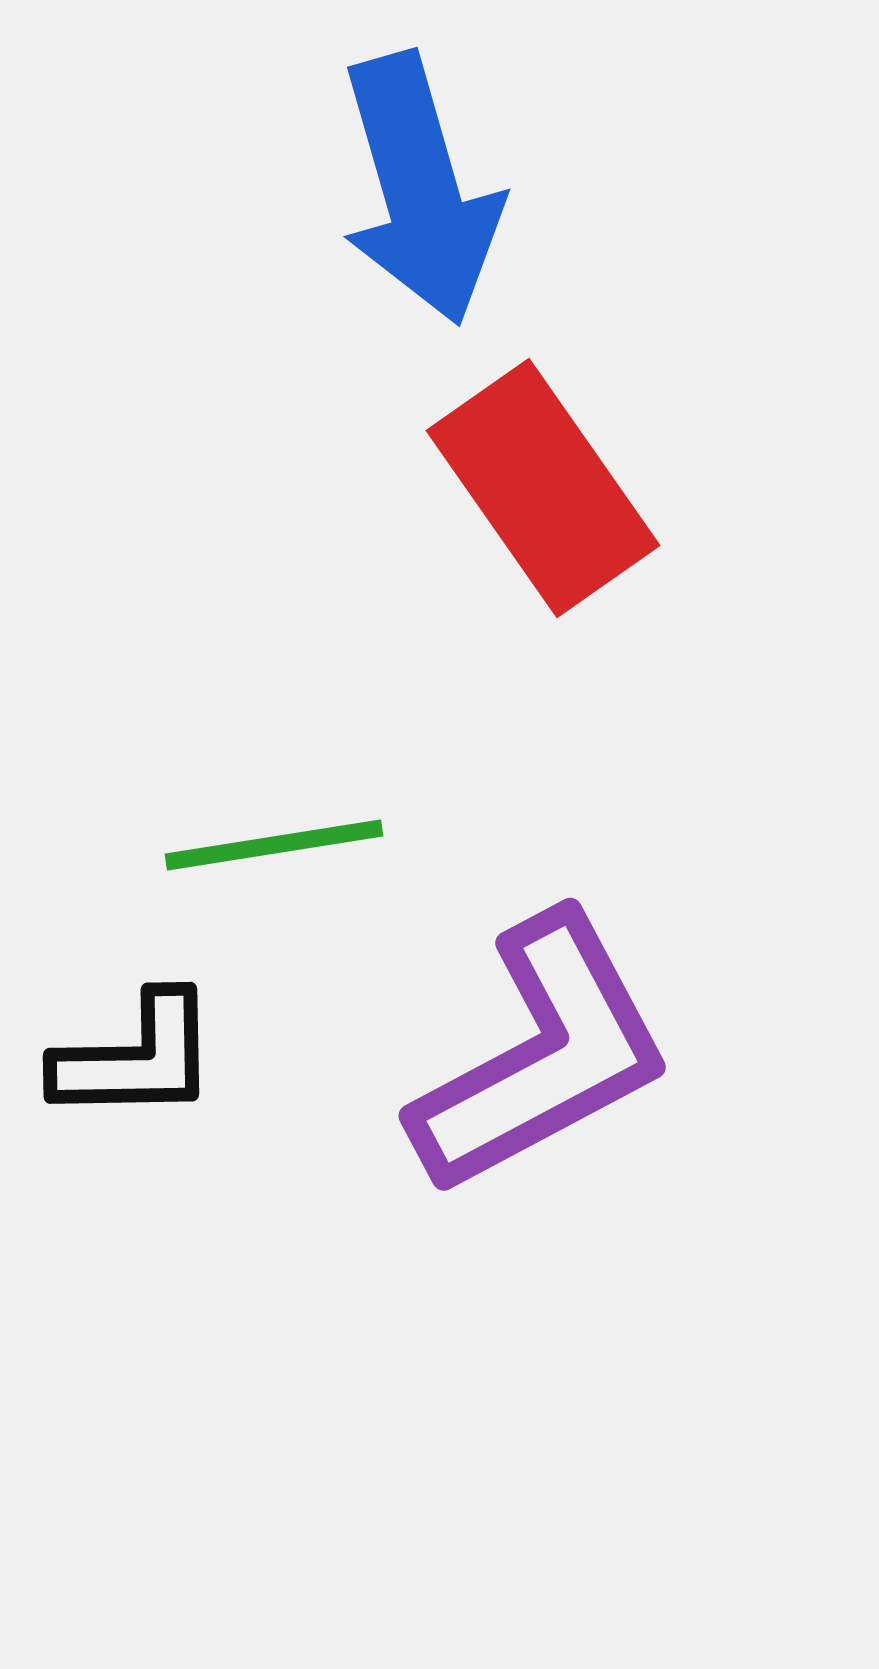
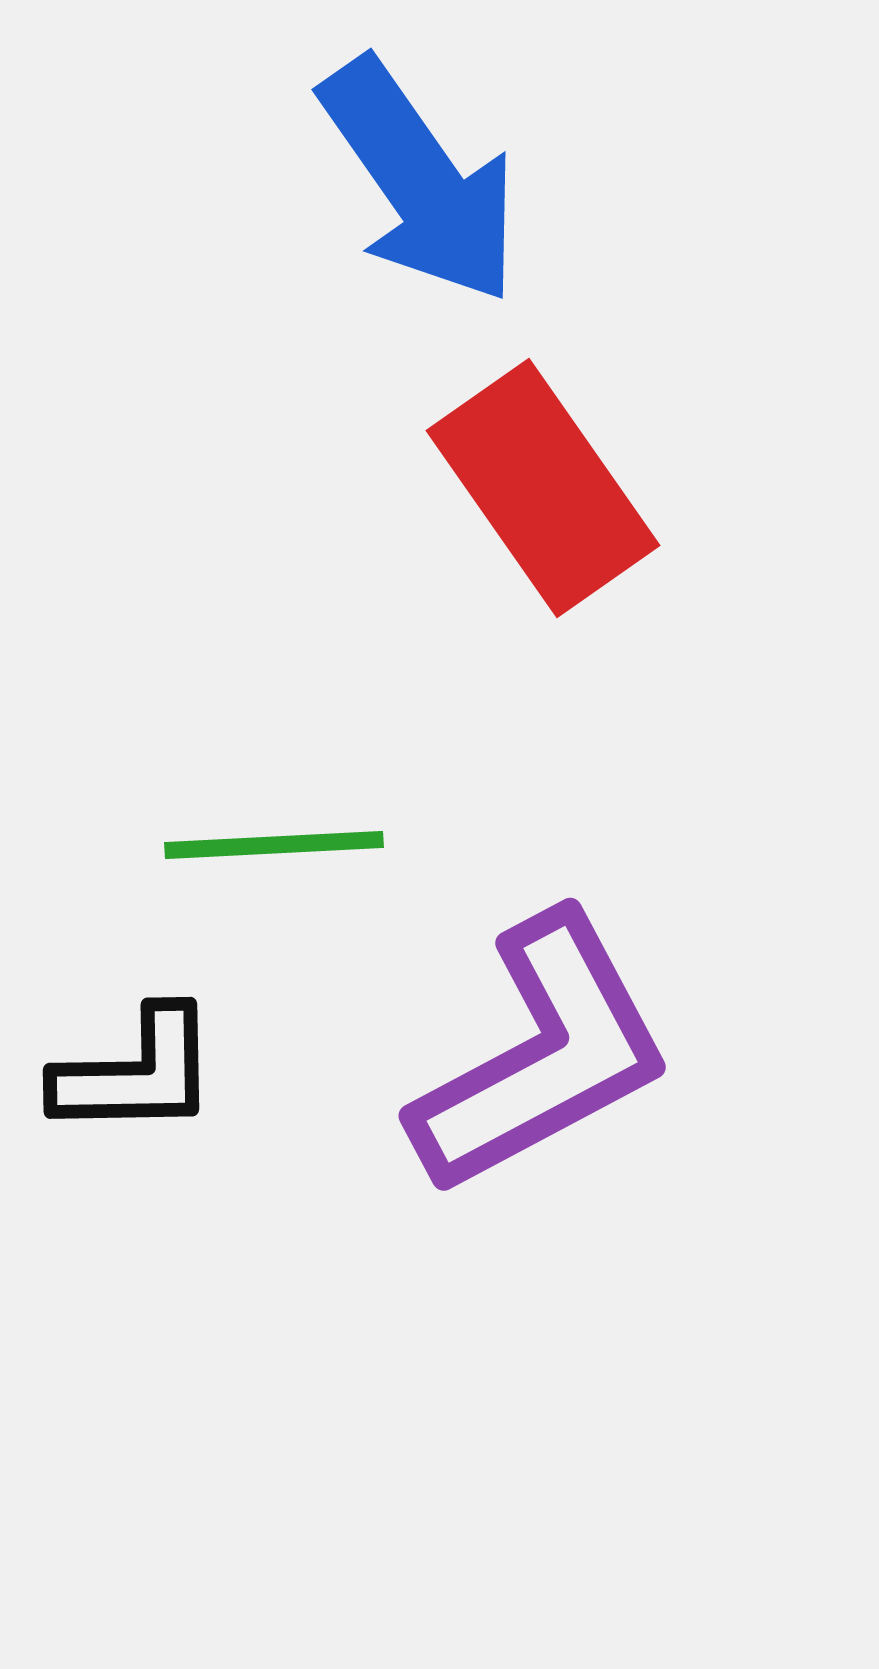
blue arrow: moved 8 px up; rotated 19 degrees counterclockwise
green line: rotated 6 degrees clockwise
black L-shape: moved 15 px down
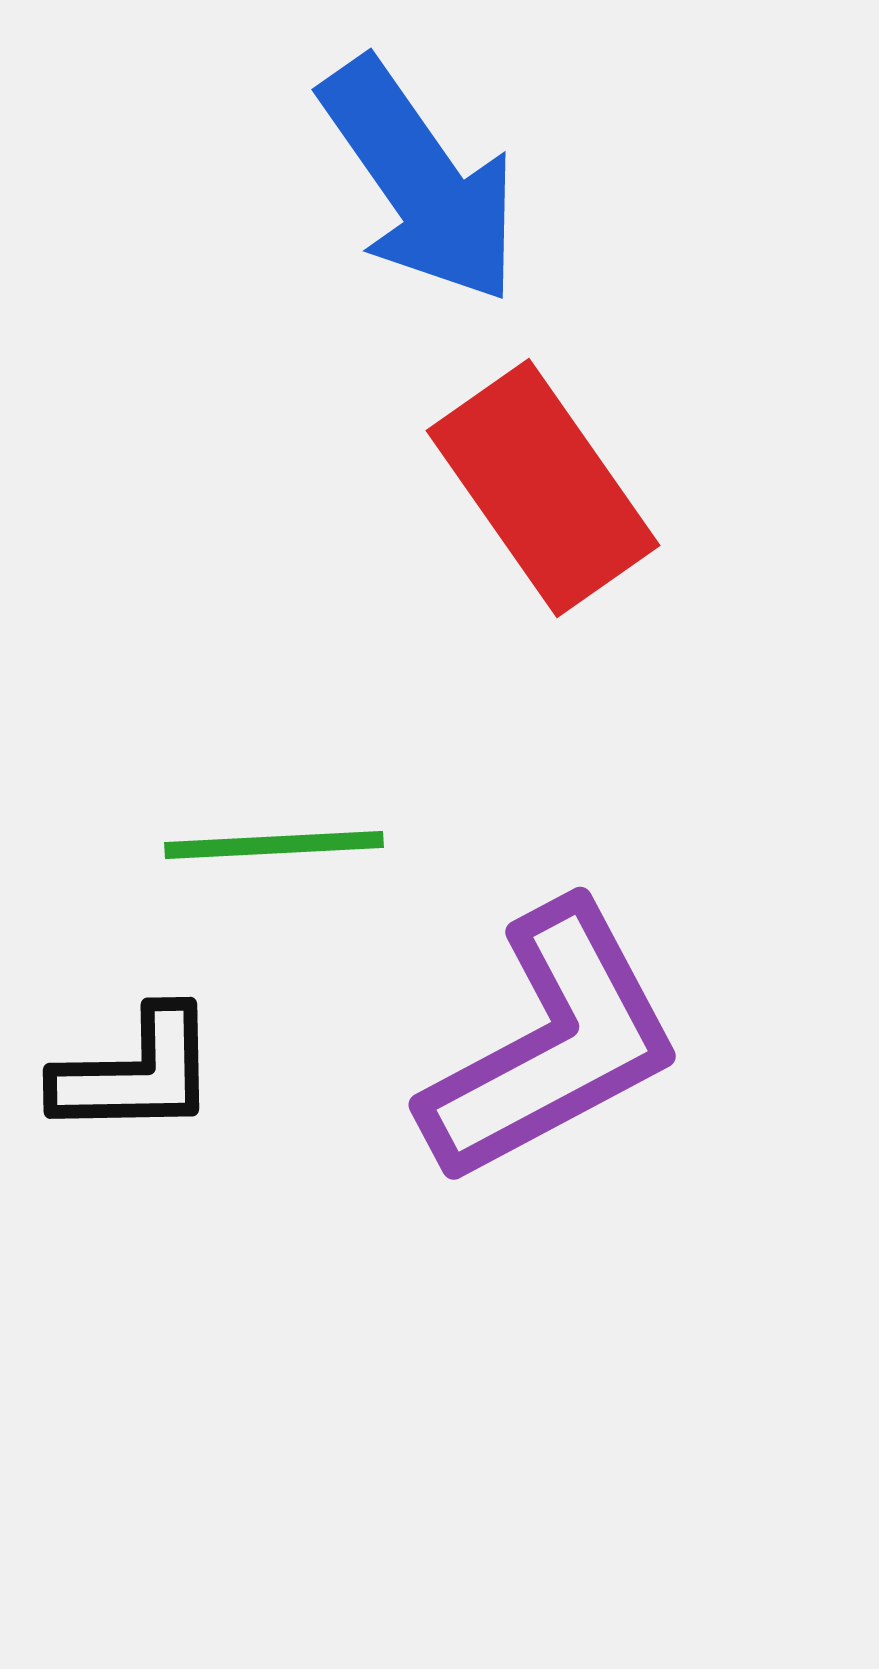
purple L-shape: moved 10 px right, 11 px up
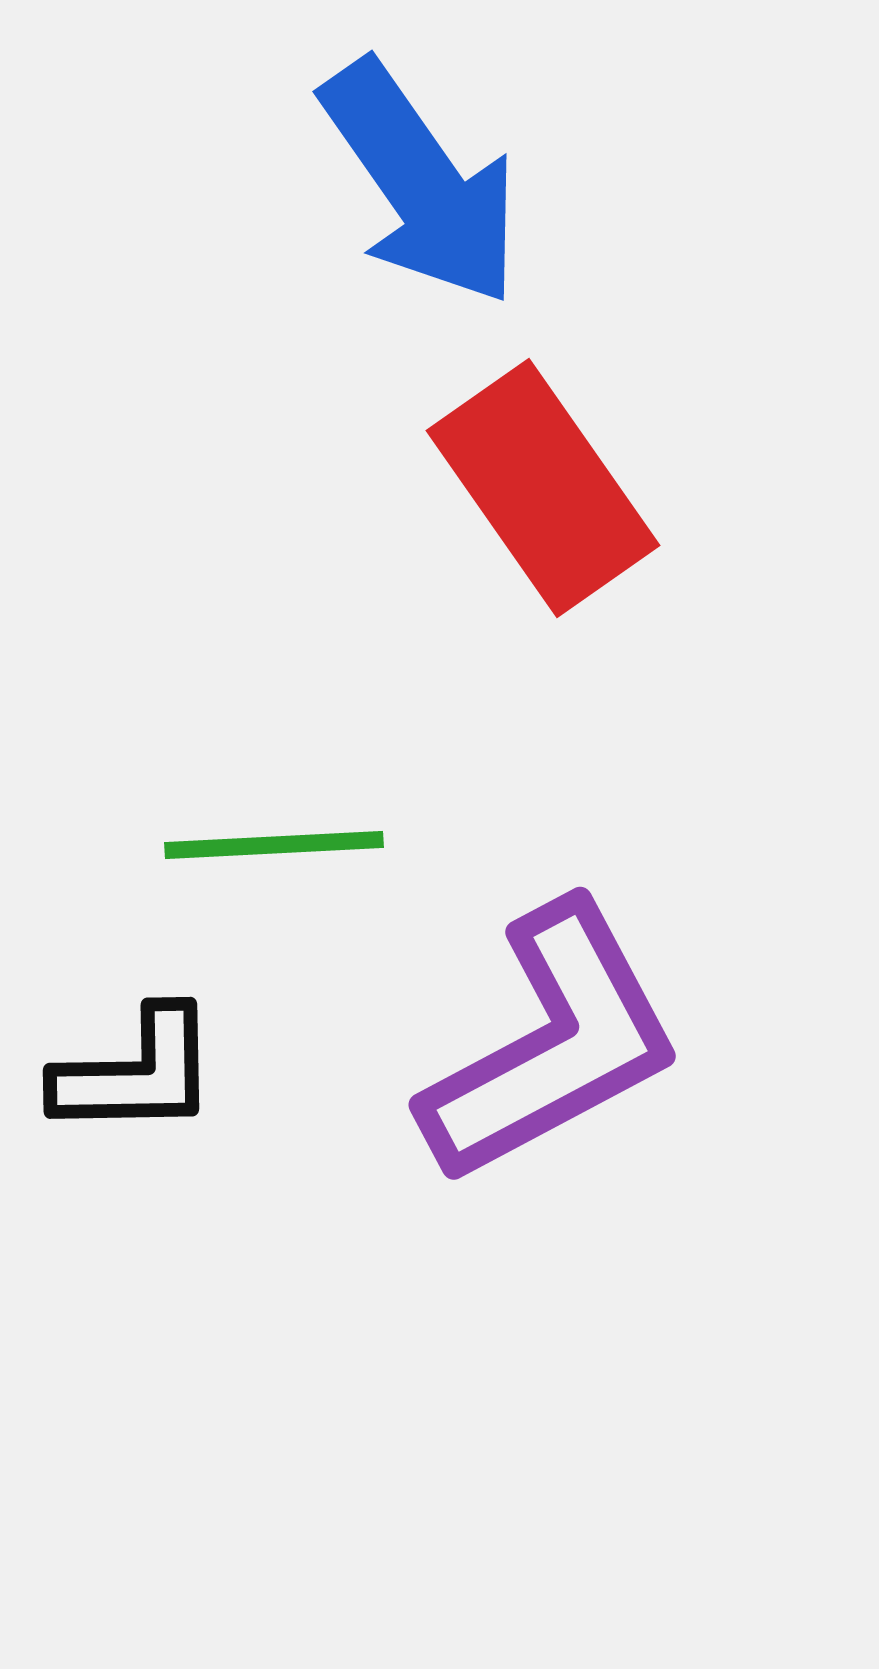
blue arrow: moved 1 px right, 2 px down
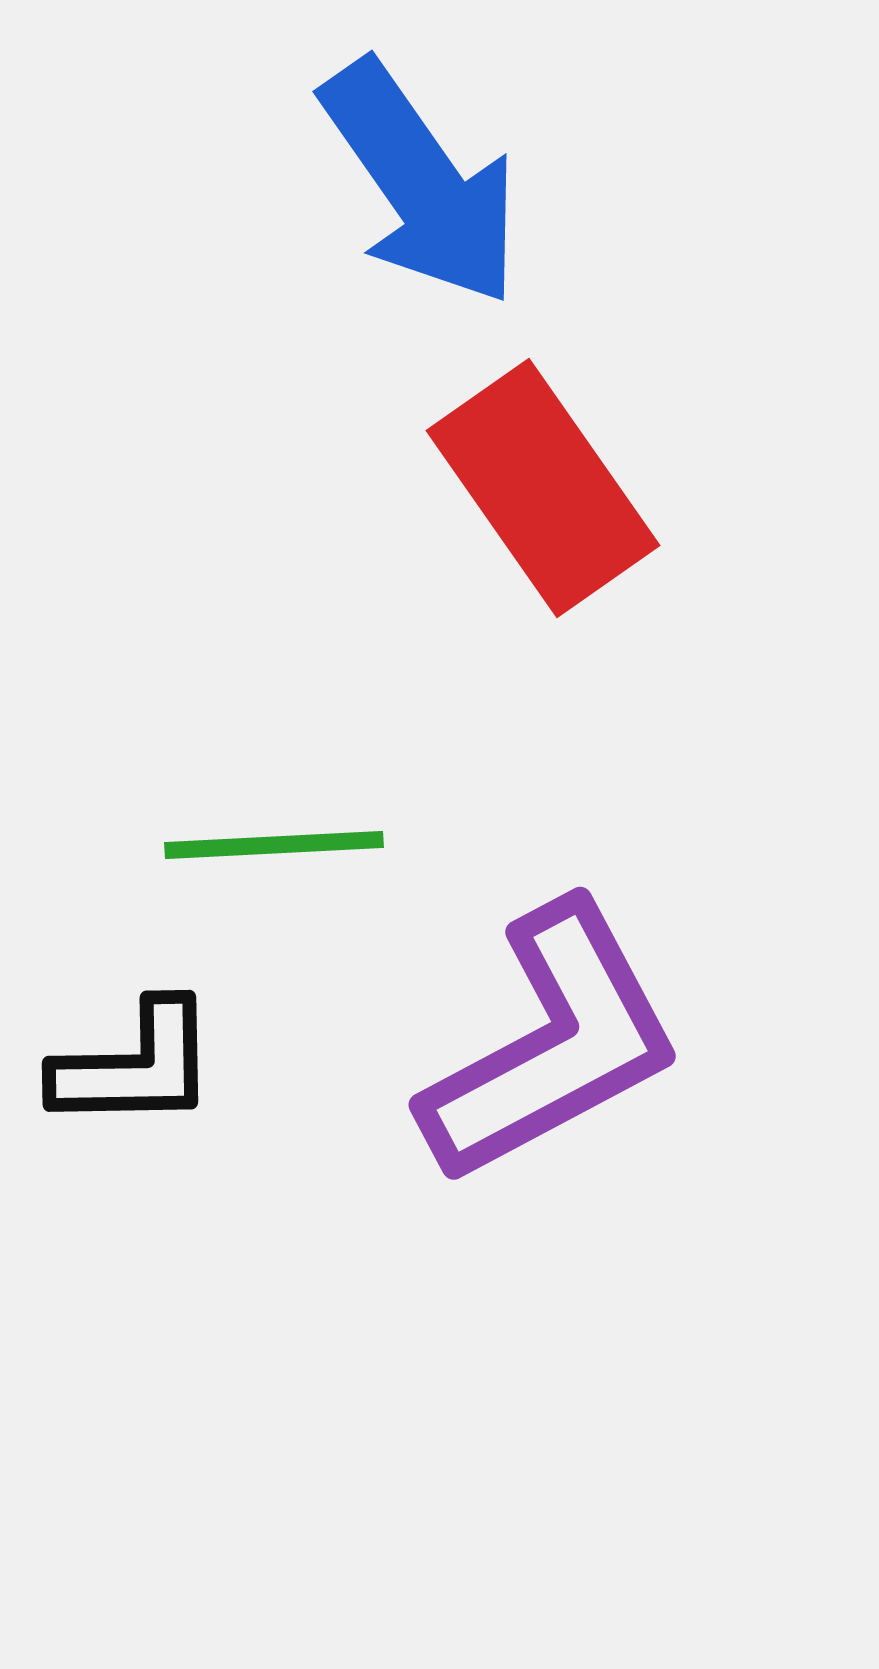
black L-shape: moved 1 px left, 7 px up
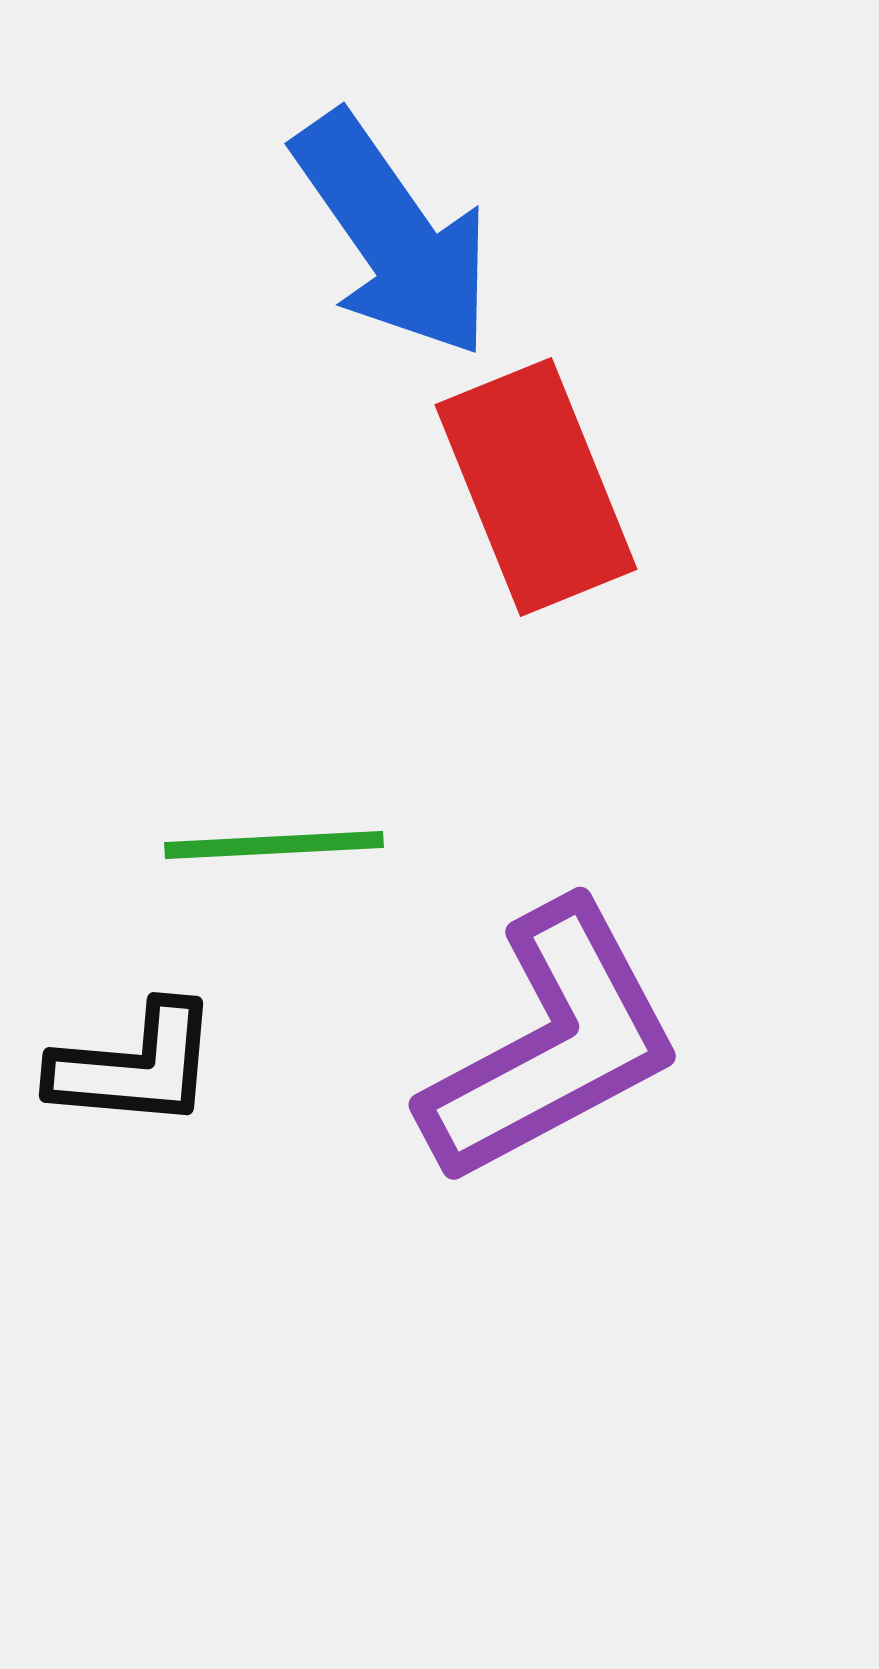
blue arrow: moved 28 px left, 52 px down
red rectangle: moved 7 px left, 1 px up; rotated 13 degrees clockwise
black L-shape: rotated 6 degrees clockwise
